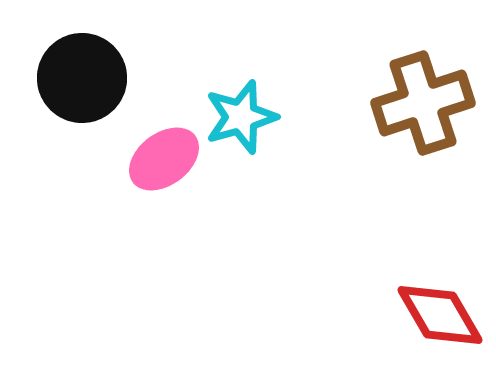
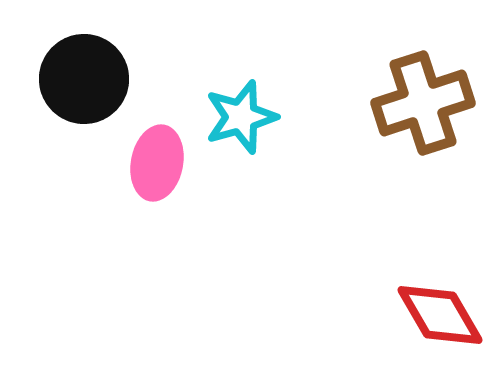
black circle: moved 2 px right, 1 px down
pink ellipse: moved 7 px left, 4 px down; rotated 42 degrees counterclockwise
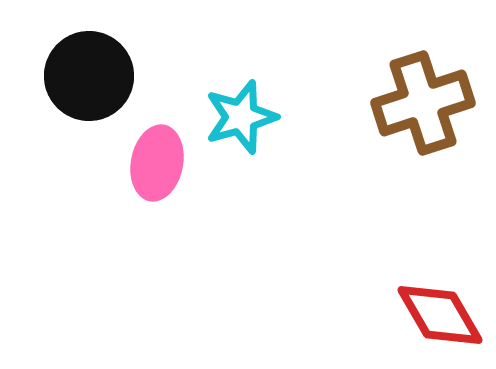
black circle: moved 5 px right, 3 px up
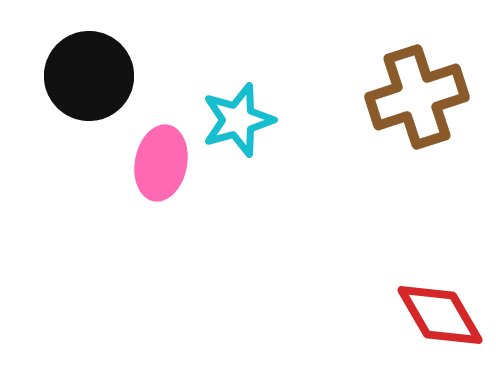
brown cross: moved 6 px left, 6 px up
cyan star: moved 3 px left, 3 px down
pink ellipse: moved 4 px right
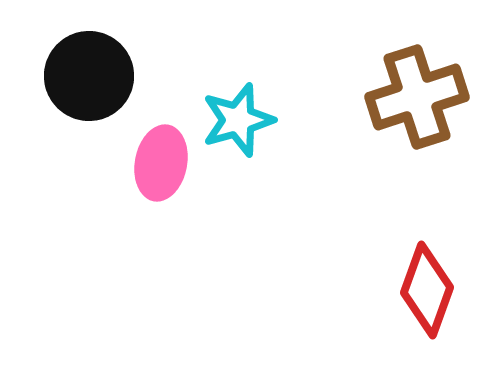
red diamond: moved 13 px left, 25 px up; rotated 50 degrees clockwise
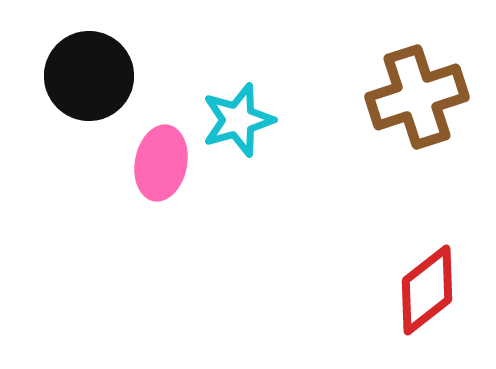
red diamond: rotated 32 degrees clockwise
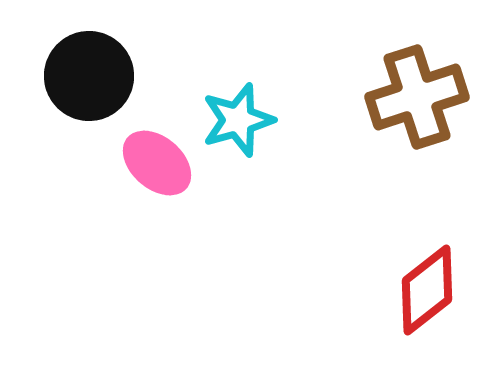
pink ellipse: moved 4 px left; rotated 60 degrees counterclockwise
